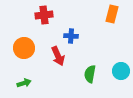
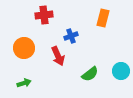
orange rectangle: moved 9 px left, 4 px down
blue cross: rotated 24 degrees counterclockwise
green semicircle: rotated 138 degrees counterclockwise
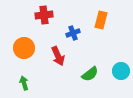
orange rectangle: moved 2 px left, 2 px down
blue cross: moved 2 px right, 3 px up
green arrow: rotated 88 degrees counterclockwise
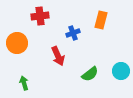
red cross: moved 4 px left, 1 px down
orange circle: moved 7 px left, 5 px up
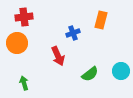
red cross: moved 16 px left, 1 px down
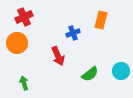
red cross: rotated 18 degrees counterclockwise
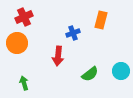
red arrow: rotated 30 degrees clockwise
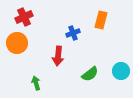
green arrow: moved 12 px right
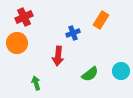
orange rectangle: rotated 18 degrees clockwise
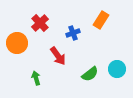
red cross: moved 16 px right, 6 px down; rotated 18 degrees counterclockwise
red arrow: rotated 42 degrees counterclockwise
cyan circle: moved 4 px left, 2 px up
green arrow: moved 5 px up
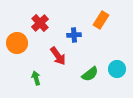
blue cross: moved 1 px right, 2 px down; rotated 16 degrees clockwise
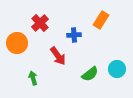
green arrow: moved 3 px left
